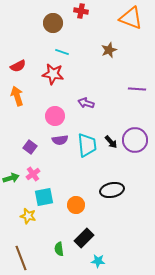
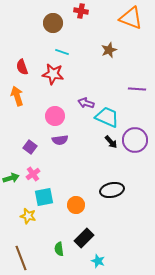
red semicircle: moved 4 px right, 1 px down; rotated 98 degrees clockwise
cyan trapezoid: moved 20 px right, 28 px up; rotated 60 degrees counterclockwise
cyan star: rotated 16 degrees clockwise
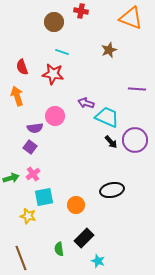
brown circle: moved 1 px right, 1 px up
purple semicircle: moved 25 px left, 12 px up
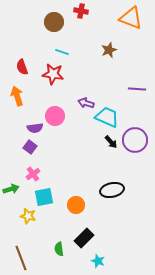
green arrow: moved 11 px down
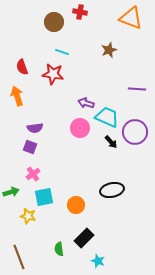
red cross: moved 1 px left, 1 px down
pink circle: moved 25 px right, 12 px down
purple circle: moved 8 px up
purple square: rotated 16 degrees counterclockwise
green arrow: moved 3 px down
brown line: moved 2 px left, 1 px up
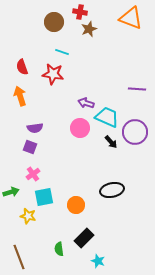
brown star: moved 20 px left, 21 px up
orange arrow: moved 3 px right
